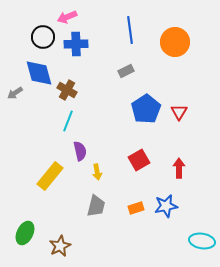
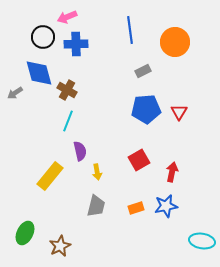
gray rectangle: moved 17 px right
blue pentagon: rotated 28 degrees clockwise
red arrow: moved 7 px left, 4 px down; rotated 12 degrees clockwise
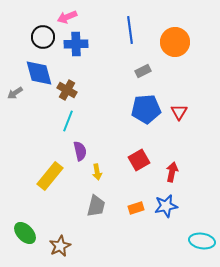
green ellipse: rotated 70 degrees counterclockwise
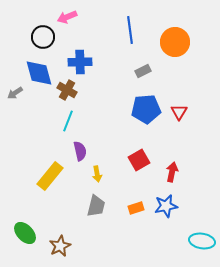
blue cross: moved 4 px right, 18 px down
yellow arrow: moved 2 px down
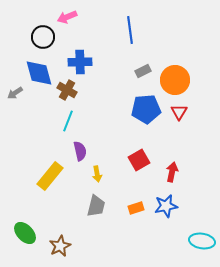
orange circle: moved 38 px down
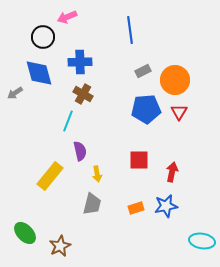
brown cross: moved 16 px right, 4 px down
red square: rotated 30 degrees clockwise
gray trapezoid: moved 4 px left, 2 px up
